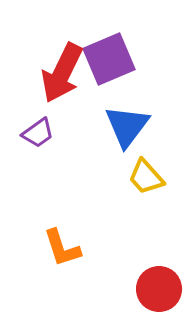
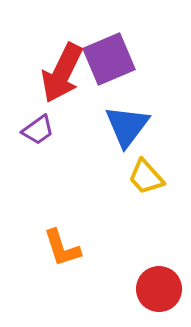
purple trapezoid: moved 3 px up
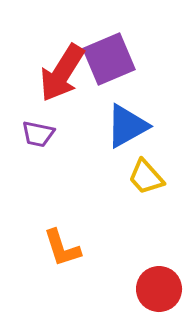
red arrow: rotated 6 degrees clockwise
blue triangle: rotated 24 degrees clockwise
purple trapezoid: moved 4 px down; rotated 48 degrees clockwise
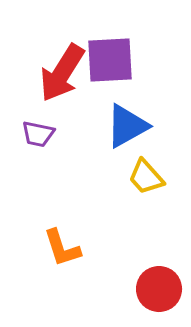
purple square: moved 1 px right, 1 px down; rotated 20 degrees clockwise
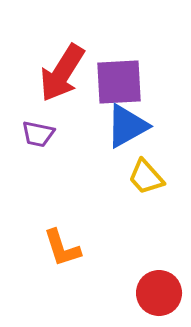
purple square: moved 9 px right, 22 px down
red circle: moved 4 px down
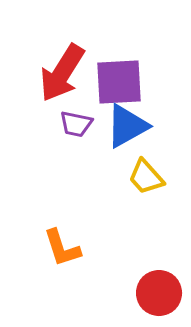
purple trapezoid: moved 38 px right, 10 px up
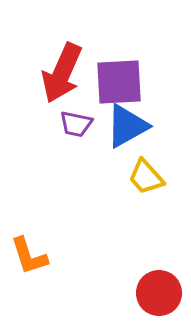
red arrow: rotated 8 degrees counterclockwise
orange L-shape: moved 33 px left, 8 px down
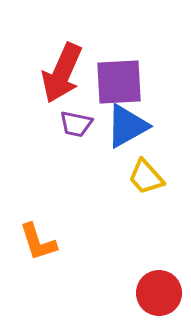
orange L-shape: moved 9 px right, 14 px up
